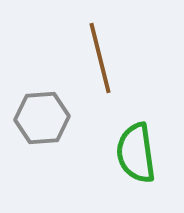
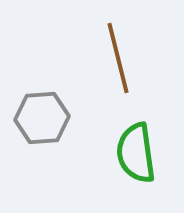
brown line: moved 18 px right
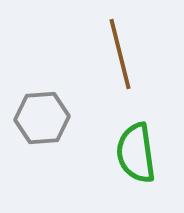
brown line: moved 2 px right, 4 px up
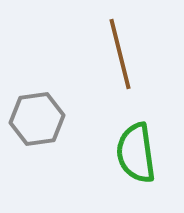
gray hexagon: moved 5 px left, 1 px down; rotated 4 degrees counterclockwise
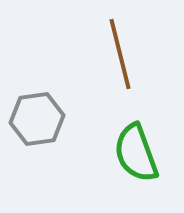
green semicircle: rotated 12 degrees counterclockwise
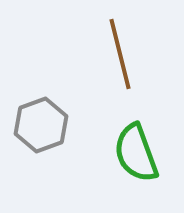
gray hexagon: moved 4 px right, 6 px down; rotated 12 degrees counterclockwise
